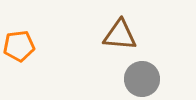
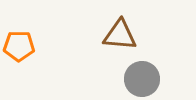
orange pentagon: rotated 8 degrees clockwise
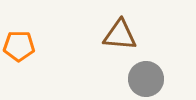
gray circle: moved 4 px right
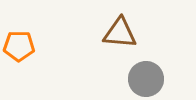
brown triangle: moved 2 px up
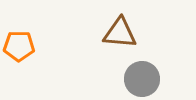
gray circle: moved 4 px left
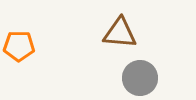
gray circle: moved 2 px left, 1 px up
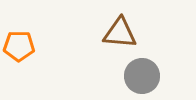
gray circle: moved 2 px right, 2 px up
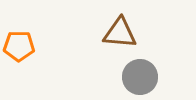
gray circle: moved 2 px left, 1 px down
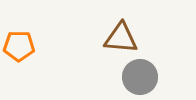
brown triangle: moved 1 px right, 5 px down
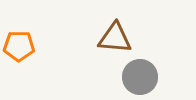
brown triangle: moved 6 px left
